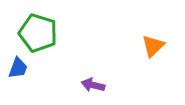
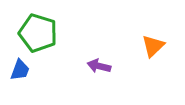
blue trapezoid: moved 2 px right, 2 px down
purple arrow: moved 6 px right, 19 px up
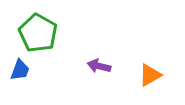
green pentagon: rotated 12 degrees clockwise
orange triangle: moved 3 px left, 29 px down; rotated 15 degrees clockwise
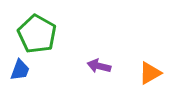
green pentagon: moved 1 px left, 1 px down
orange triangle: moved 2 px up
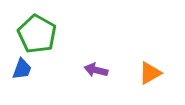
purple arrow: moved 3 px left, 4 px down
blue trapezoid: moved 2 px right, 1 px up
